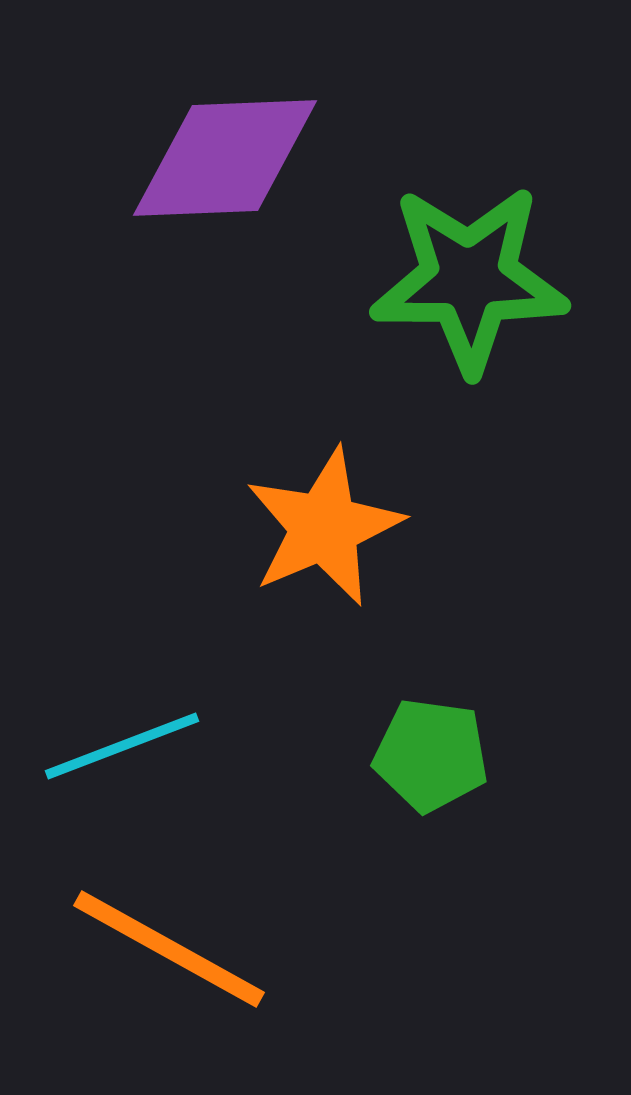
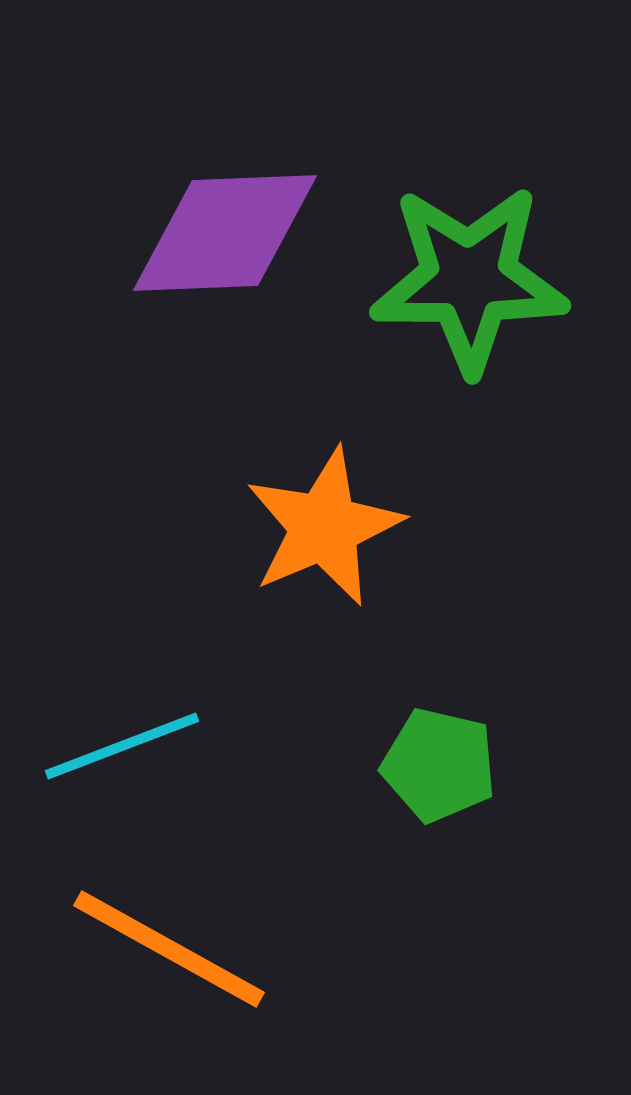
purple diamond: moved 75 px down
green pentagon: moved 8 px right, 10 px down; rotated 5 degrees clockwise
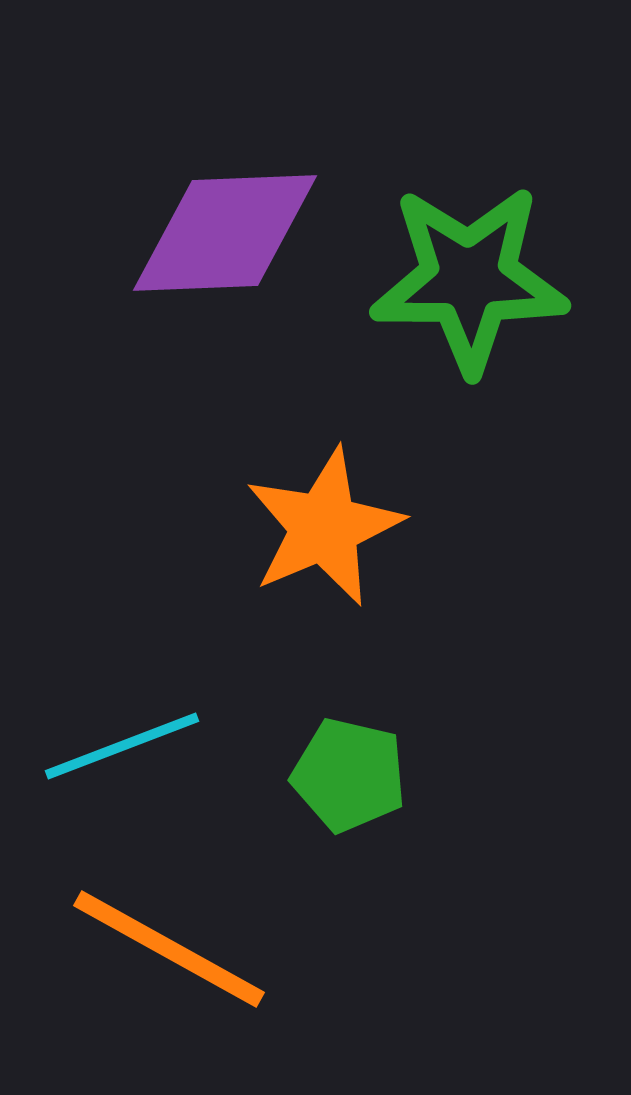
green pentagon: moved 90 px left, 10 px down
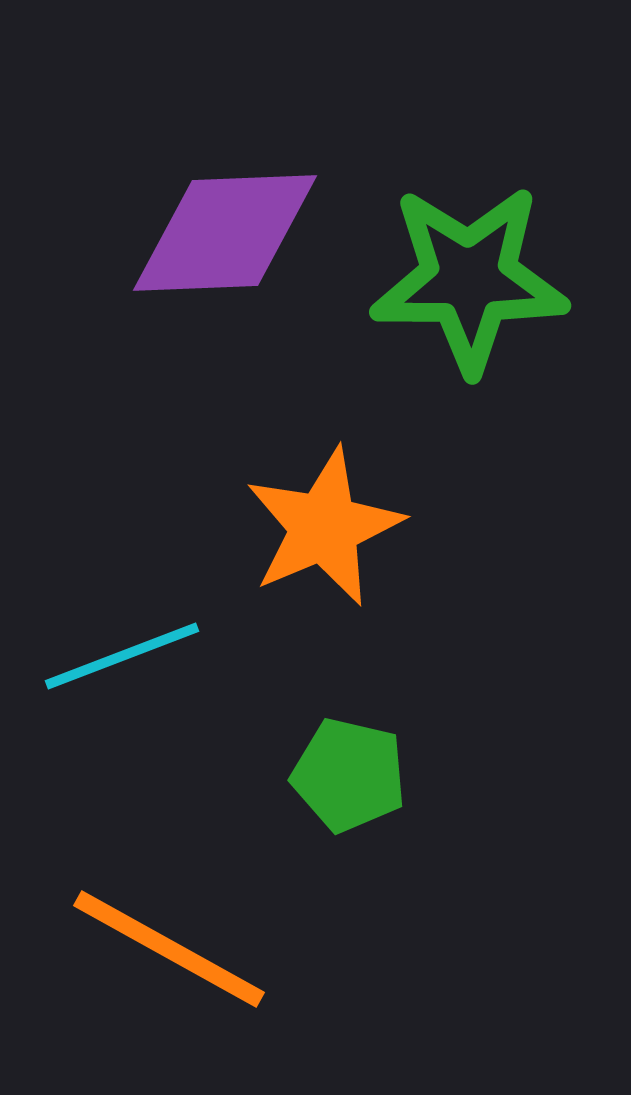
cyan line: moved 90 px up
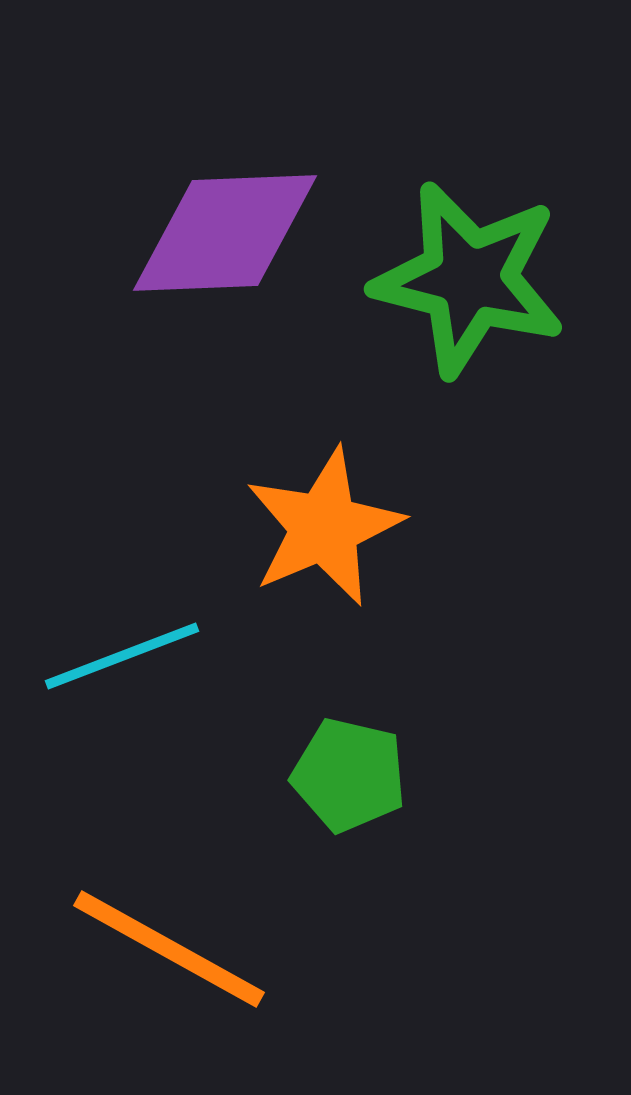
green star: rotated 14 degrees clockwise
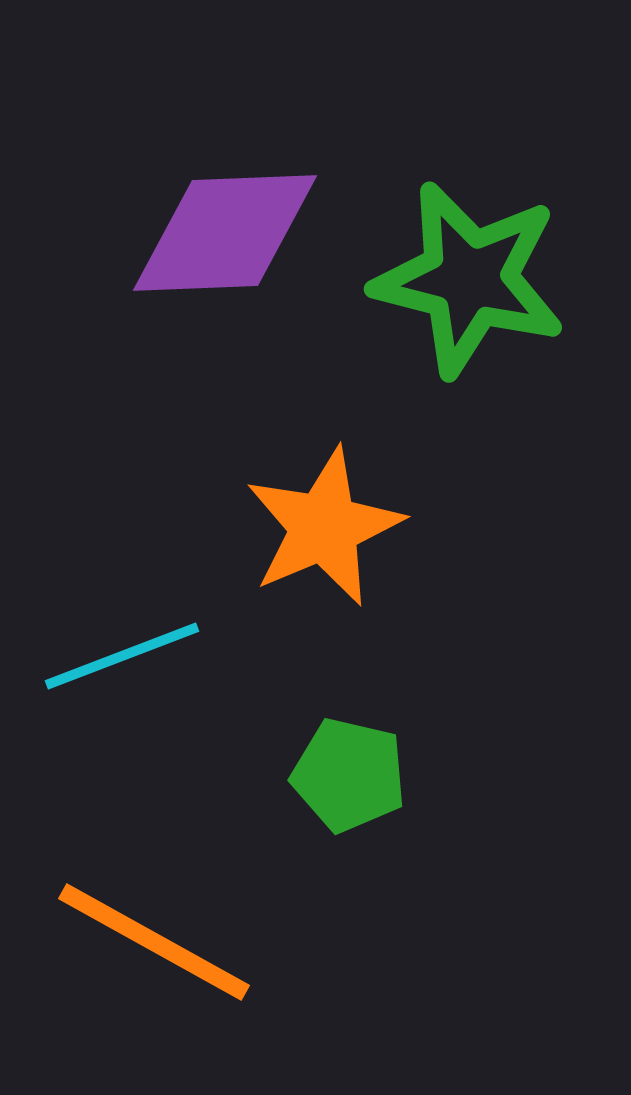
orange line: moved 15 px left, 7 px up
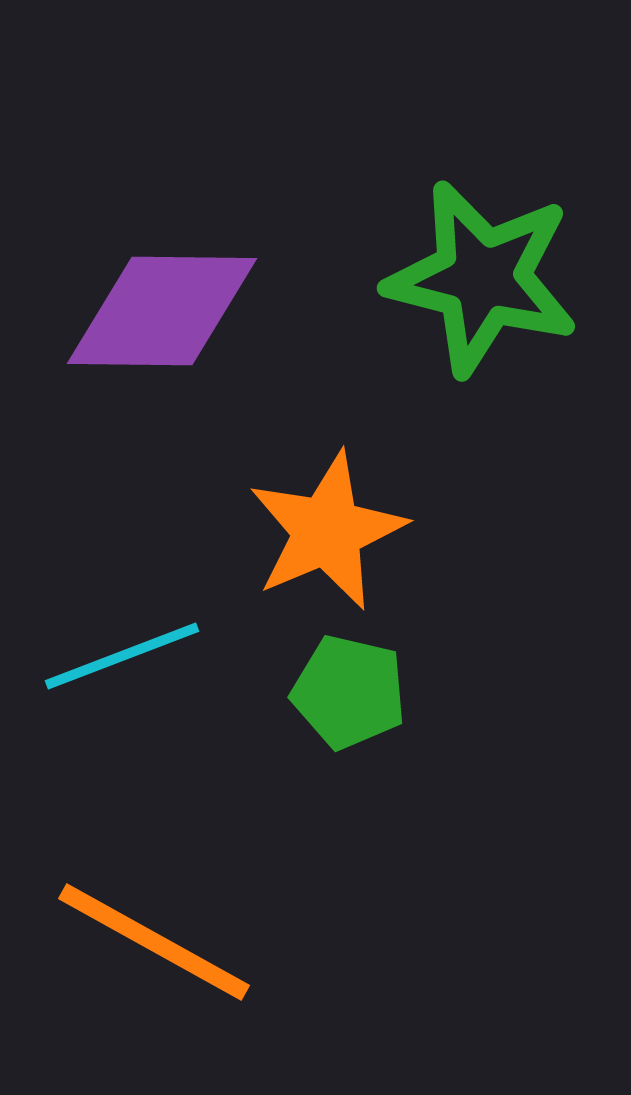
purple diamond: moved 63 px left, 78 px down; rotated 3 degrees clockwise
green star: moved 13 px right, 1 px up
orange star: moved 3 px right, 4 px down
green pentagon: moved 83 px up
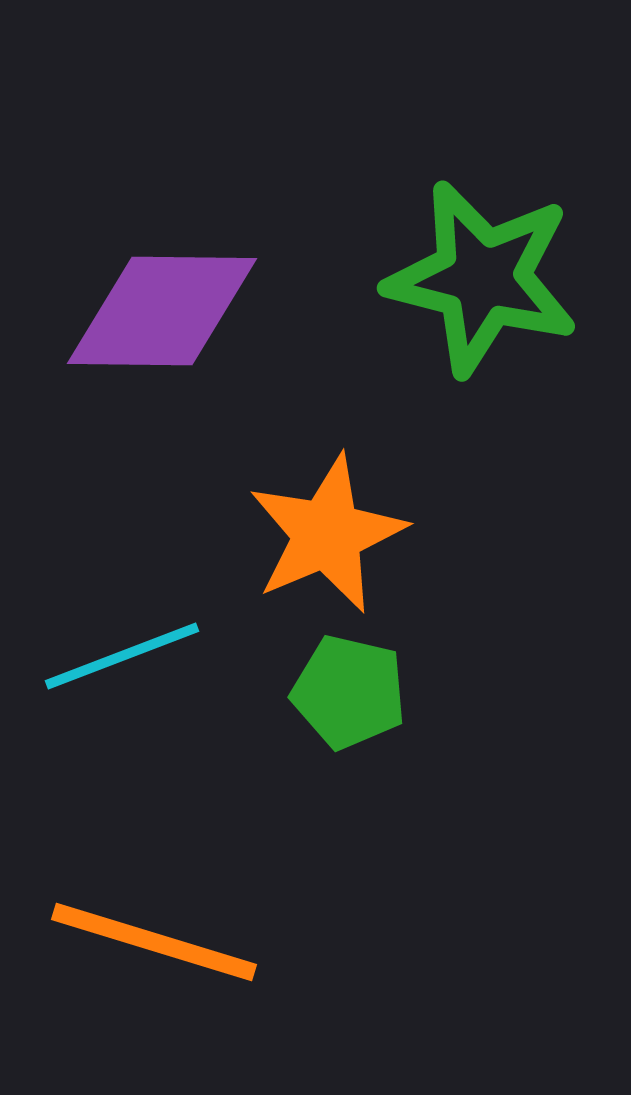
orange star: moved 3 px down
orange line: rotated 12 degrees counterclockwise
